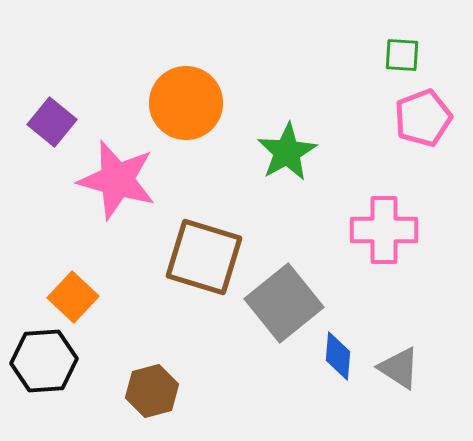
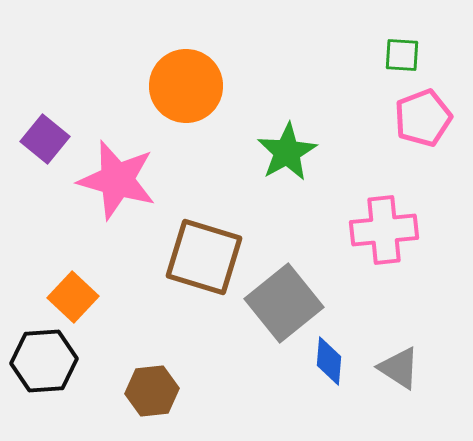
orange circle: moved 17 px up
purple square: moved 7 px left, 17 px down
pink cross: rotated 6 degrees counterclockwise
blue diamond: moved 9 px left, 5 px down
brown hexagon: rotated 9 degrees clockwise
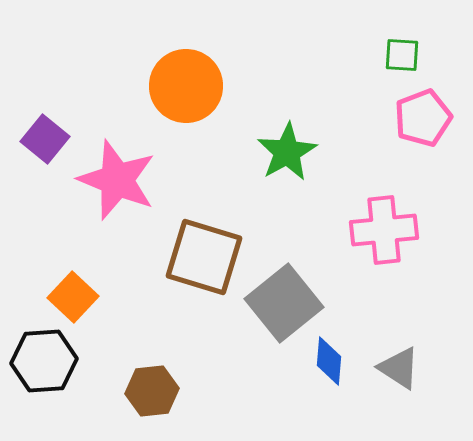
pink star: rotated 6 degrees clockwise
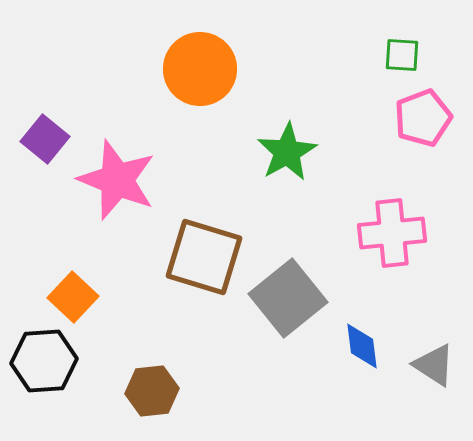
orange circle: moved 14 px right, 17 px up
pink cross: moved 8 px right, 3 px down
gray square: moved 4 px right, 5 px up
blue diamond: moved 33 px right, 15 px up; rotated 12 degrees counterclockwise
gray triangle: moved 35 px right, 3 px up
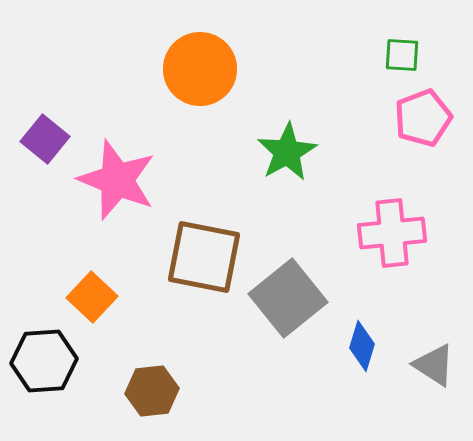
brown square: rotated 6 degrees counterclockwise
orange square: moved 19 px right
blue diamond: rotated 24 degrees clockwise
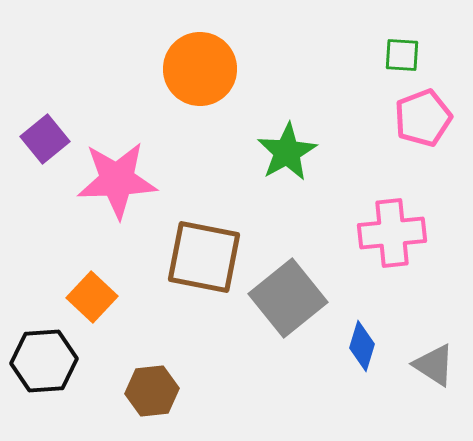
purple square: rotated 12 degrees clockwise
pink star: rotated 24 degrees counterclockwise
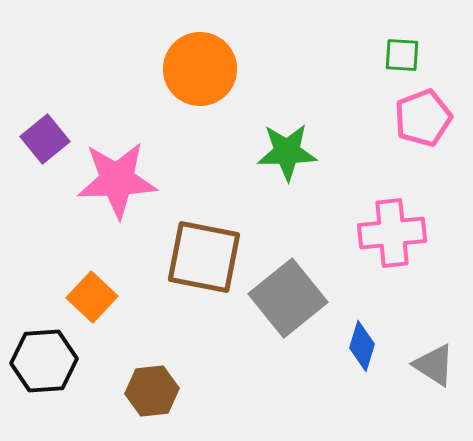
green star: rotated 28 degrees clockwise
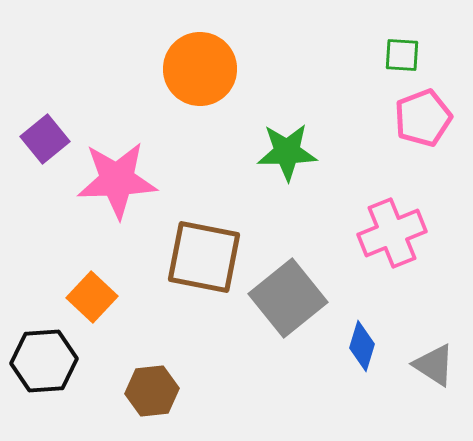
pink cross: rotated 16 degrees counterclockwise
